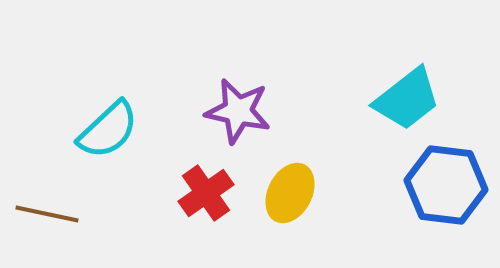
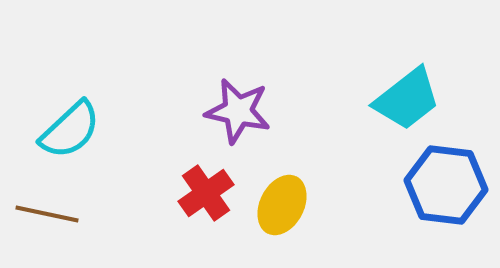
cyan semicircle: moved 38 px left
yellow ellipse: moved 8 px left, 12 px down
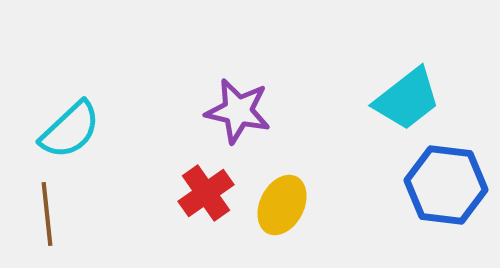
brown line: rotated 72 degrees clockwise
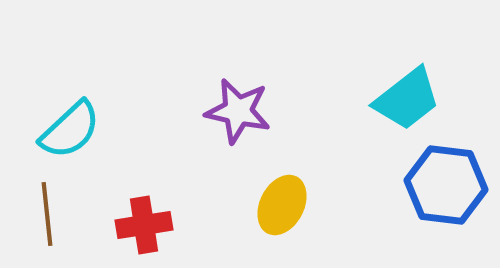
red cross: moved 62 px left, 32 px down; rotated 26 degrees clockwise
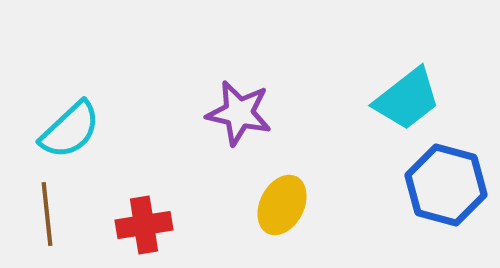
purple star: moved 1 px right, 2 px down
blue hexagon: rotated 8 degrees clockwise
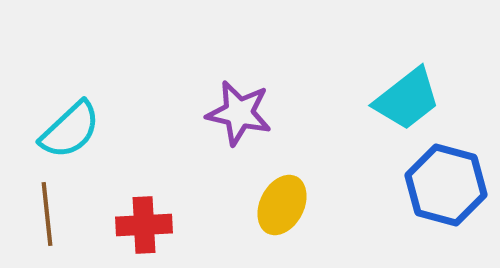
red cross: rotated 6 degrees clockwise
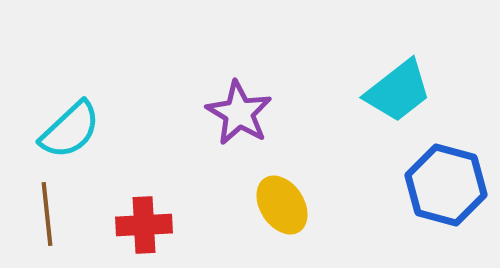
cyan trapezoid: moved 9 px left, 8 px up
purple star: rotated 18 degrees clockwise
yellow ellipse: rotated 60 degrees counterclockwise
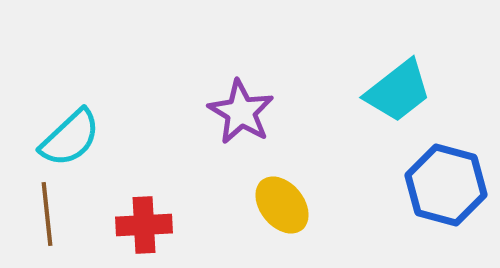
purple star: moved 2 px right, 1 px up
cyan semicircle: moved 8 px down
yellow ellipse: rotated 6 degrees counterclockwise
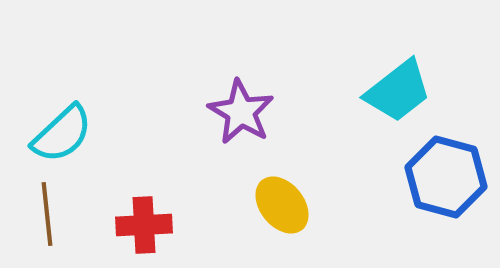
cyan semicircle: moved 8 px left, 4 px up
blue hexagon: moved 8 px up
